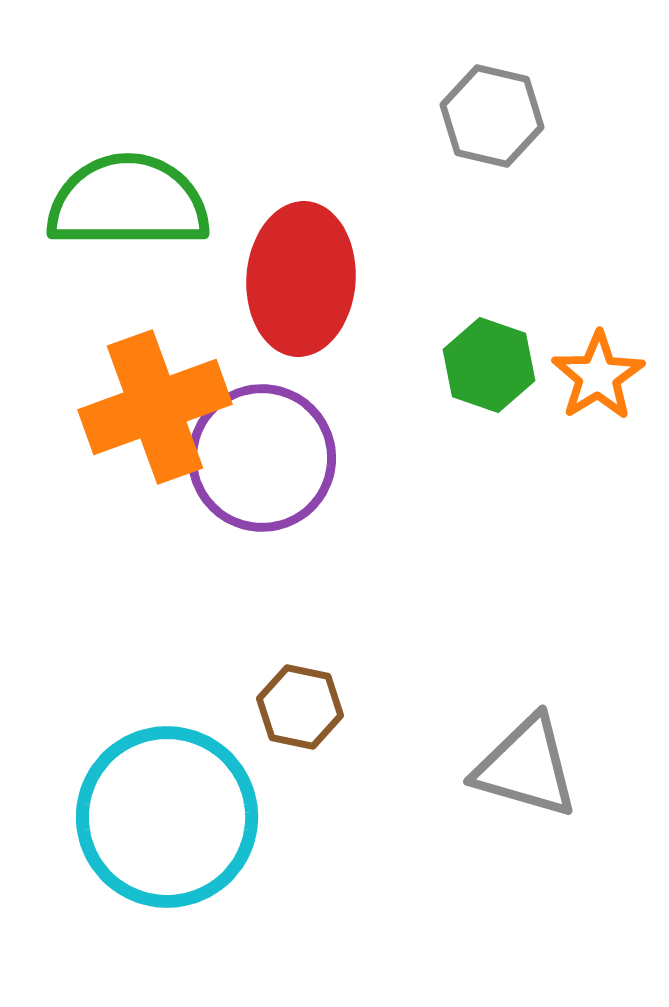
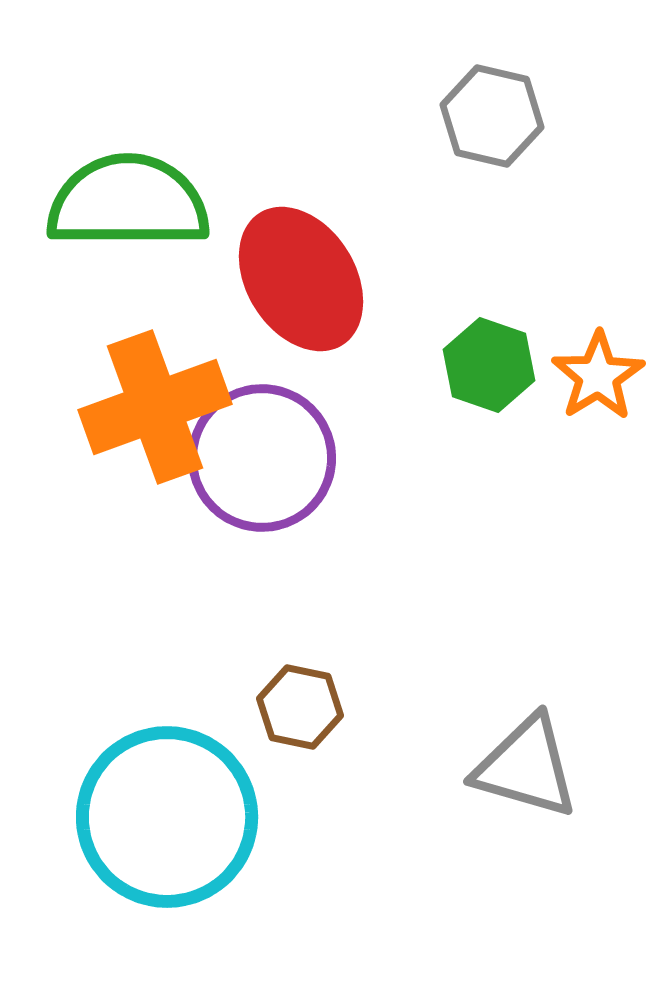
red ellipse: rotated 36 degrees counterclockwise
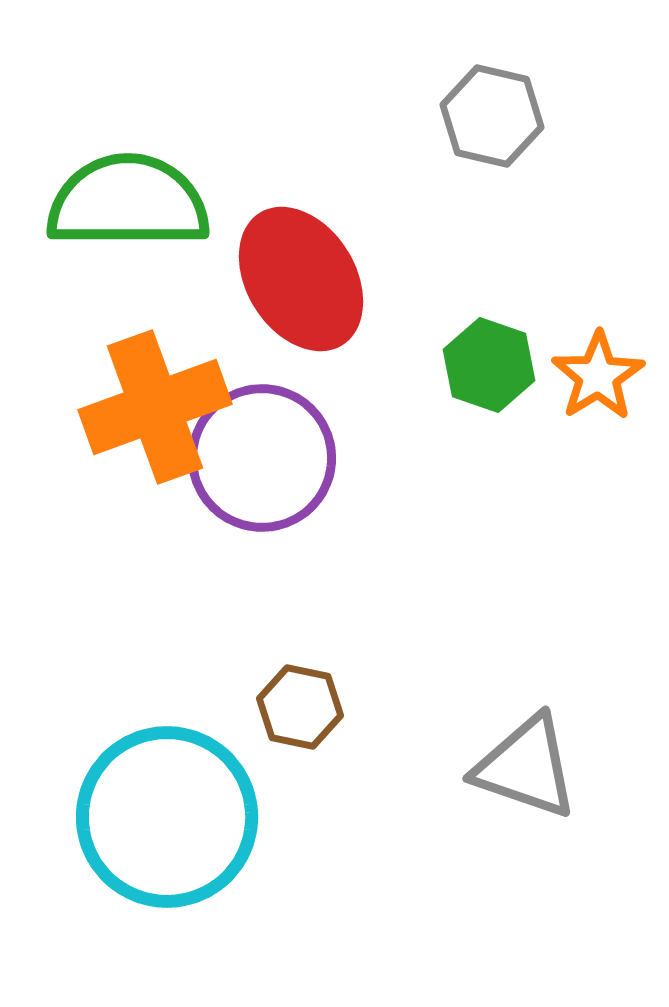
gray triangle: rotated 3 degrees clockwise
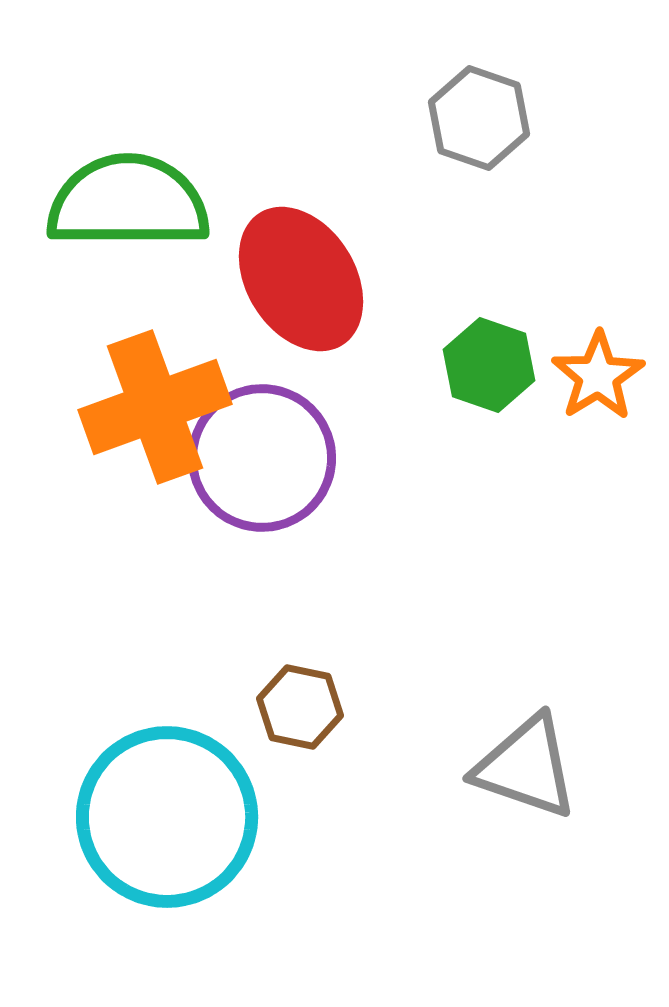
gray hexagon: moved 13 px left, 2 px down; rotated 6 degrees clockwise
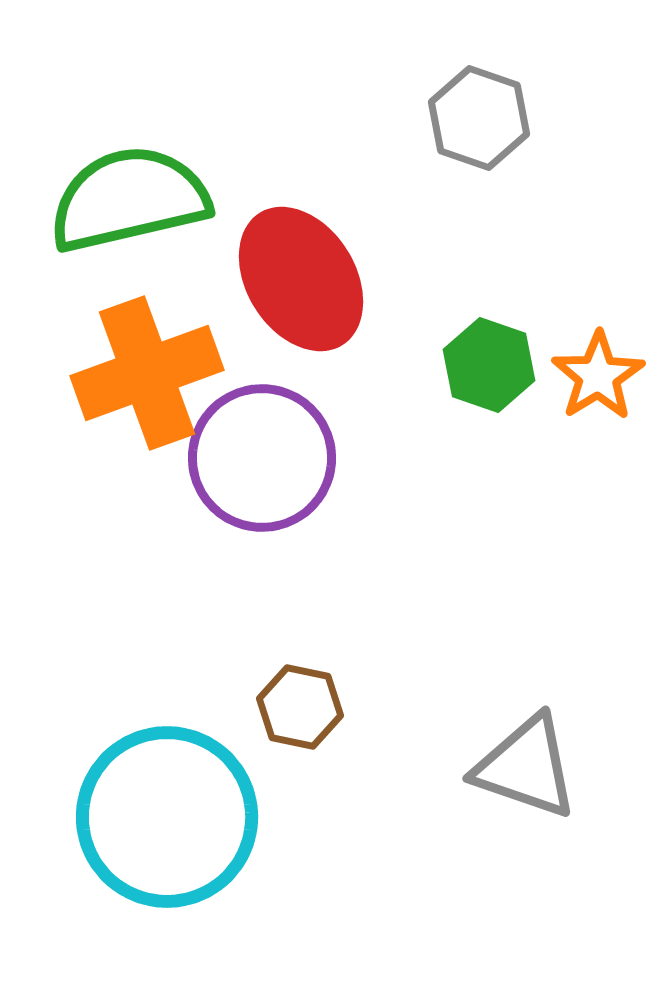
green semicircle: moved 1 px right, 3 px up; rotated 13 degrees counterclockwise
orange cross: moved 8 px left, 34 px up
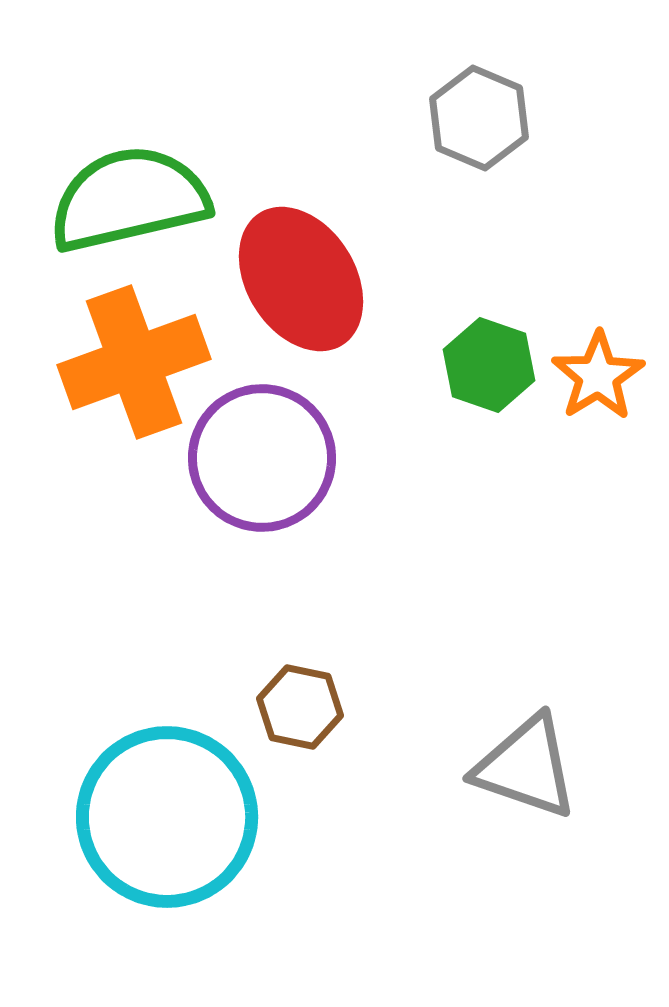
gray hexagon: rotated 4 degrees clockwise
orange cross: moved 13 px left, 11 px up
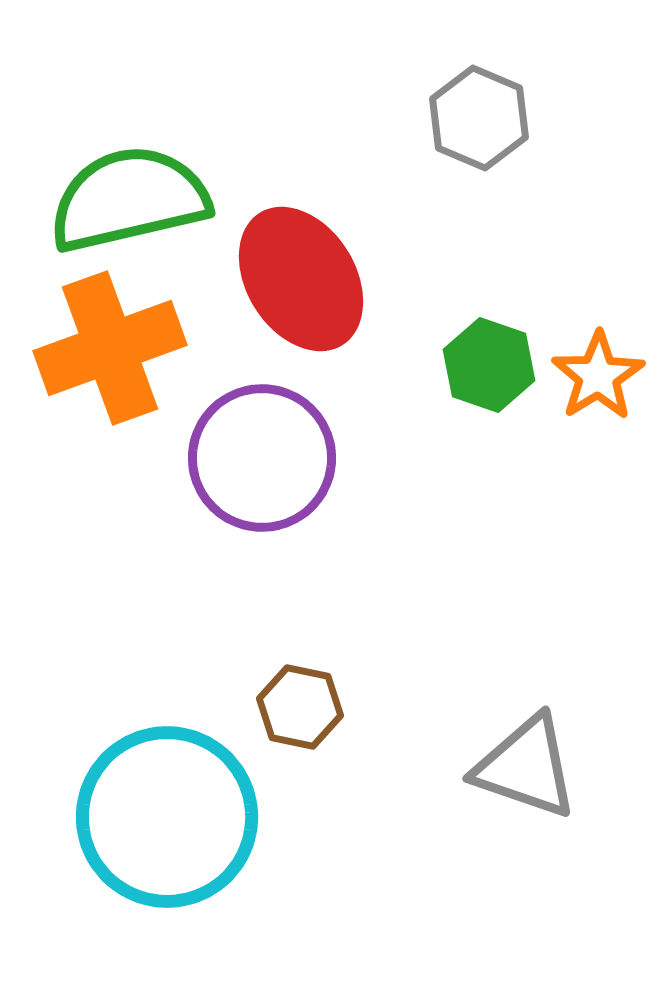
orange cross: moved 24 px left, 14 px up
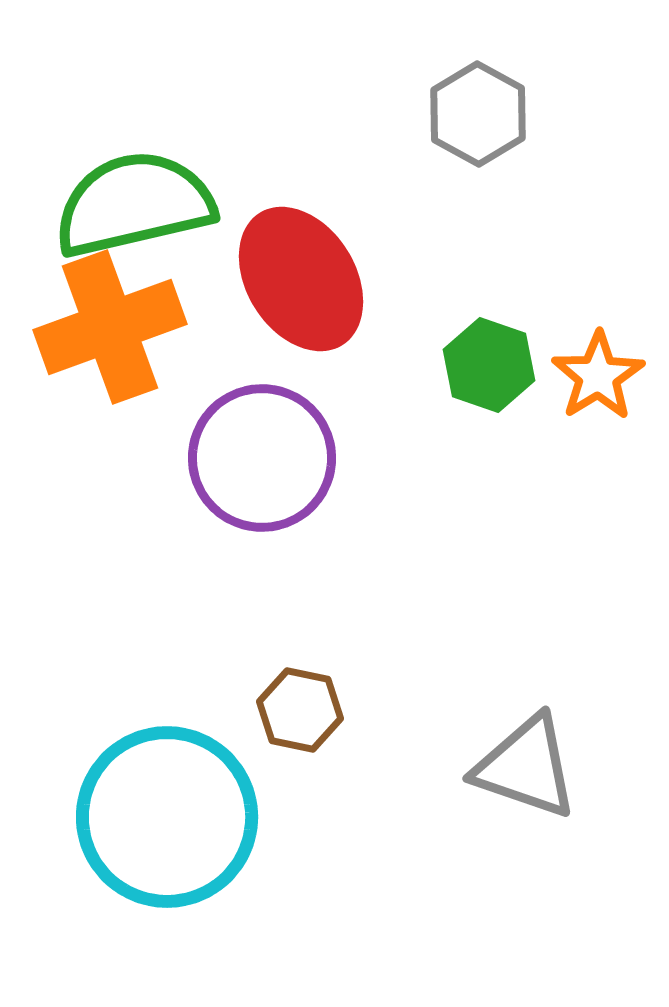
gray hexagon: moved 1 px left, 4 px up; rotated 6 degrees clockwise
green semicircle: moved 5 px right, 5 px down
orange cross: moved 21 px up
brown hexagon: moved 3 px down
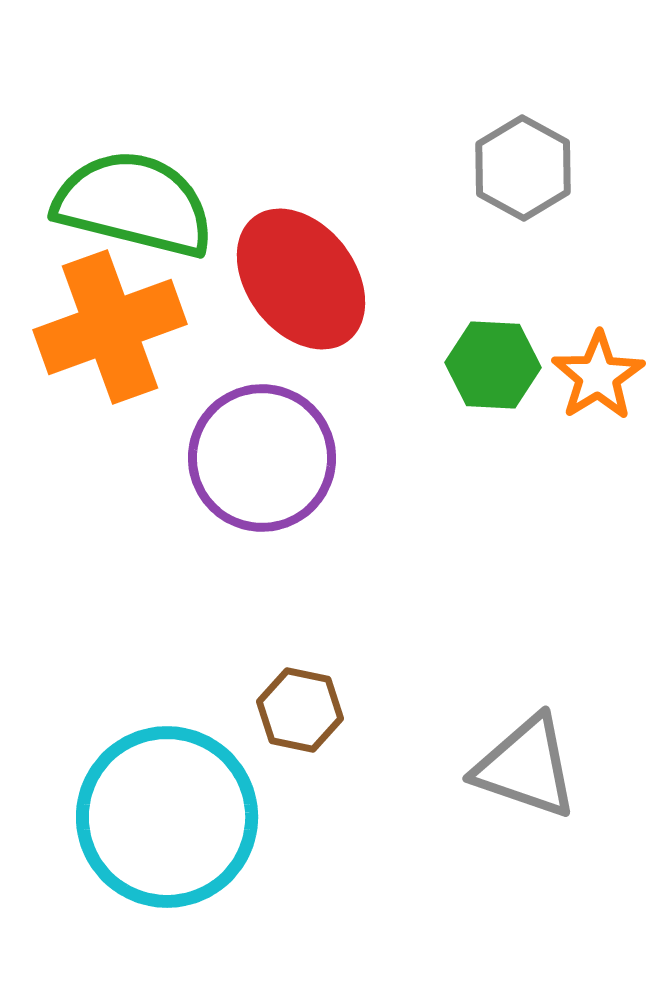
gray hexagon: moved 45 px right, 54 px down
green semicircle: rotated 27 degrees clockwise
red ellipse: rotated 5 degrees counterclockwise
green hexagon: moved 4 px right; rotated 16 degrees counterclockwise
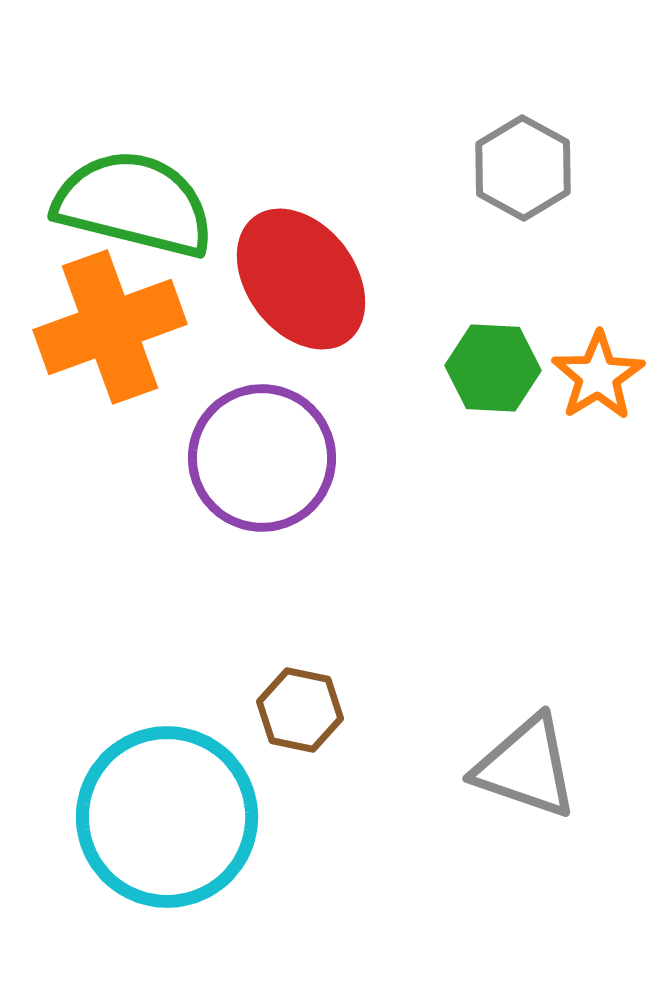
green hexagon: moved 3 px down
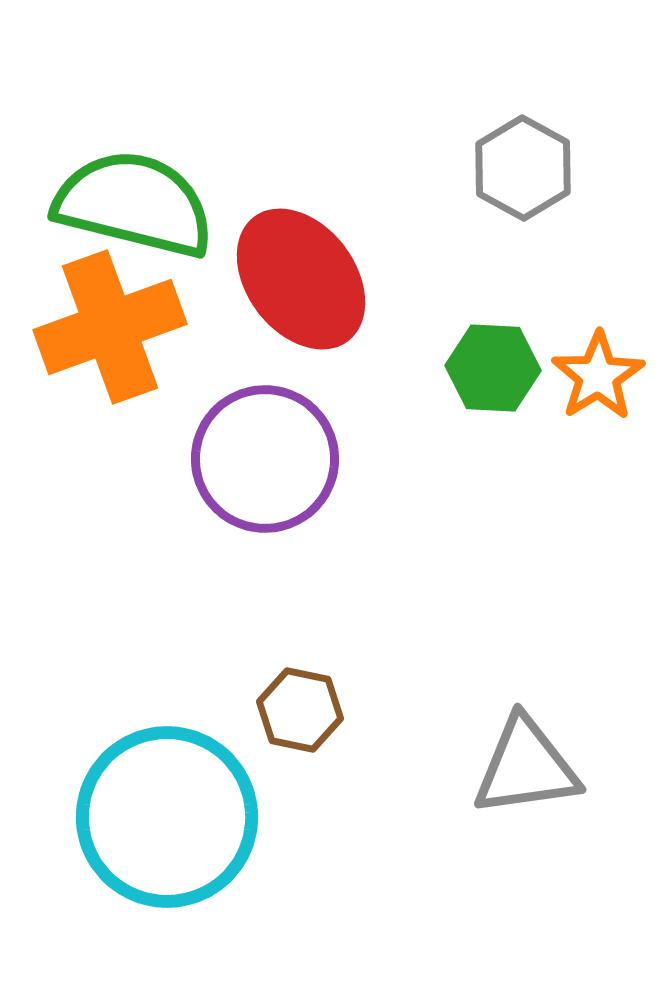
purple circle: moved 3 px right, 1 px down
gray triangle: rotated 27 degrees counterclockwise
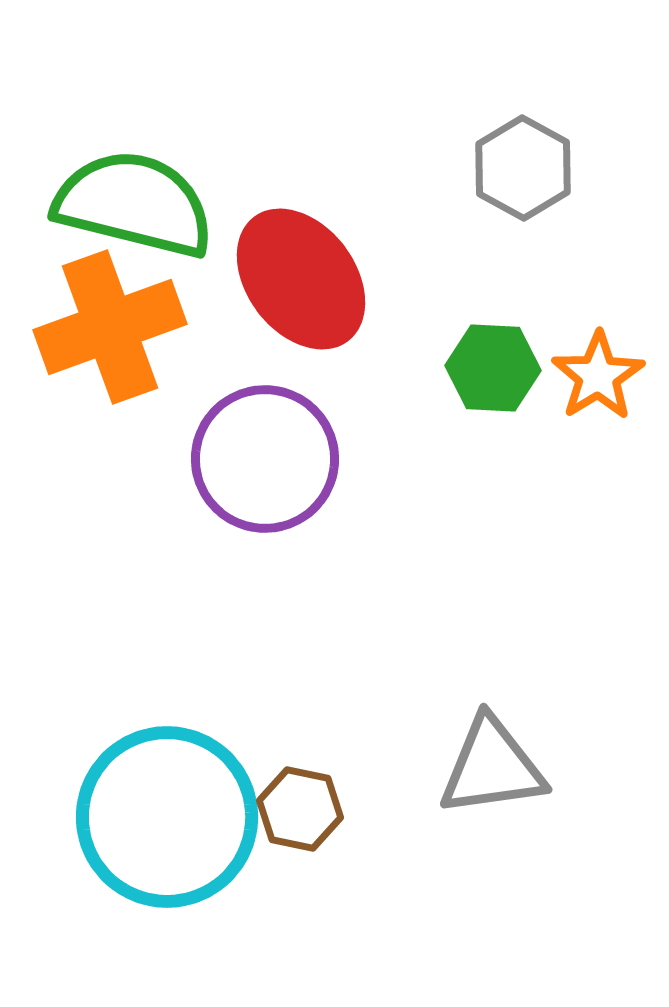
brown hexagon: moved 99 px down
gray triangle: moved 34 px left
